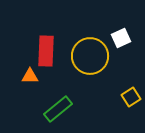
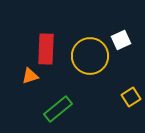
white square: moved 2 px down
red rectangle: moved 2 px up
orange triangle: rotated 18 degrees counterclockwise
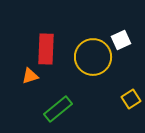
yellow circle: moved 3 px right, 1 px down
yellow square: moved 2 px down
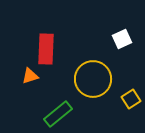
white square: moved 1 px right, 1 px up
yellow circle: moved 22 px down
green rectangle: moved 5 px down
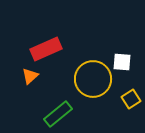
white square: moved 23 px down; rotated 30 degrees clockwise
red rectangle: rotated 64 degrees clockwise
orange triangle: rotated 24 degrees counterclockwise
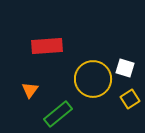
red rectangle: moved 1 px right, 3 px up; rotated 20 degrees clockwise
white square: moved 3 px right, 6 px down; rotated 12 degrees clockwise
orange triangle: moved 14 px down; rotated 12 degrees counterclockwise
yellow square: moved 1 px left
